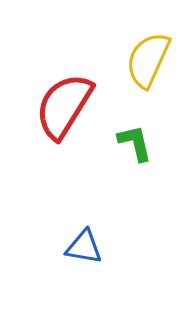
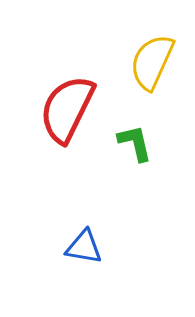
yellow semicircle: moved 4 px right, 2 px down
red semicircle: moved 3 px right, 3 px down; rotated 6 degrees counterclockwise
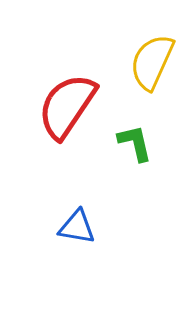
red semicircle: moved 3 px up; rotated 8 degrees clockwise
blue triangle: moved 7 px left, 20 px up
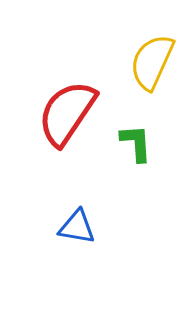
red semicircle: moved 7 px down
green L-shape: moved 1 px right; rotated 9 degrees clockwise
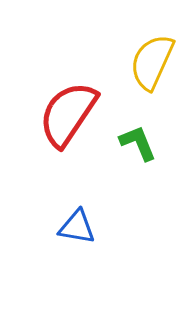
red semicircle: moved 1 px right, 1 px down
green L-shape: moved 2 px right; rotated 18 degrees counterclockwise
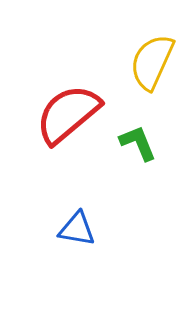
red semicircle: rotated 16 degrees clockwise
blue triangle: moved 2 px down
